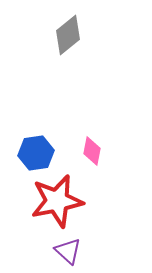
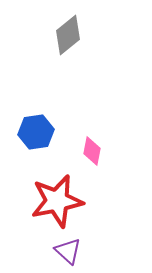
blue hexagon: moved 21 px up
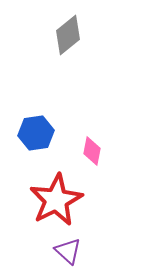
blue hexagon: moved 1 px down
red star: moved 1 px left, 1 px up; rotated 16 degrees counterclockwise
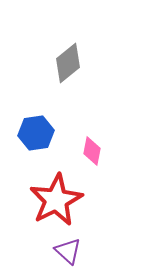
gray diamond: moved 28 px down
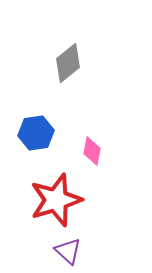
red star: rotated 10 degrees clockwise
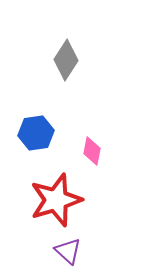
gray diamond: moved 2 px left, 3 px up; rotated 18 degrees counterclockwise
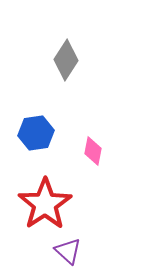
pink diamond: moved 1 px right
red star: moved 11 px left, 4 px down; rotated 16 degrees counterclockwise
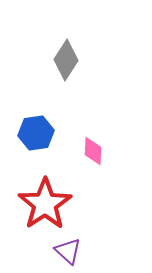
pink diamond: rotated 8 degrees counterclockwise
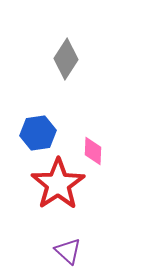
gray diamond: moved 1 px up
blue hexagon: moved 2 px right
red star: moved 13 px right, 20 px up
